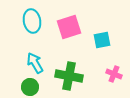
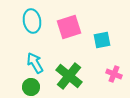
green cross: rotated 28 degrees clockwise
green circle: moved 1 px right
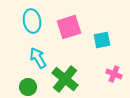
cyan arrow: moved 3 px right, 5 px up
green cross: moved 4 px left, 3 px down
green circle: moved 3 px left
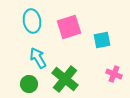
green circle: moved 1 px right, 3 px up
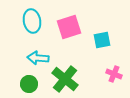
cyan arrow: rotated 55 degrees counterclockwise
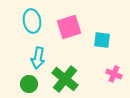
cyan square: rotated 18 degrees clockwise
cyan arrow: rotated 85 degrees counterclockwise
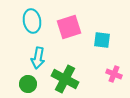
green cross: rotated 12 degrees counterclockwise
green circle: moved 1 px left
